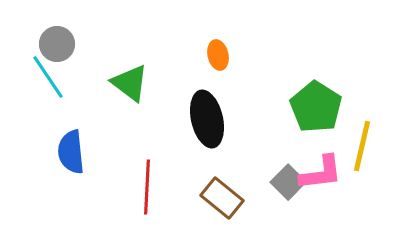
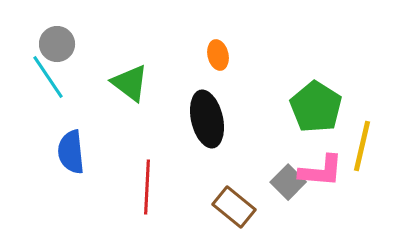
pink L-shape: moved 2 px up; rotated 12 degrees clockwise
brown rectangle: moved 12 px right, 9 px down
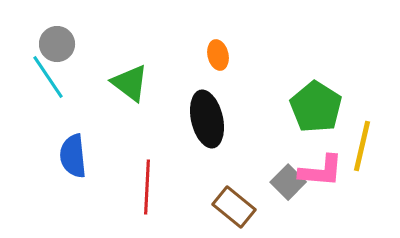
blue semicircle: moved 2 px right, 4 px down
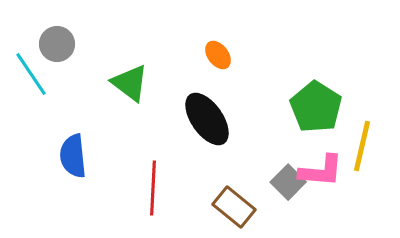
orange ellipse: rotated 24 degrees counterclockwise
cyan line: moved 17 px left, 3 px up
black ellipse: rotated 22 degrees counterclockwise
red line: moved 6 px right, 1 px down
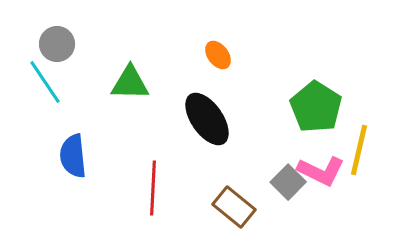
cyan line: moved 14 px right, 8 px down
green triangle: rotated 36 degrees counterclockwise
yellow line: moved 3 px left, 4 px down
pink L-shape: rotated 21 degrees clockwise
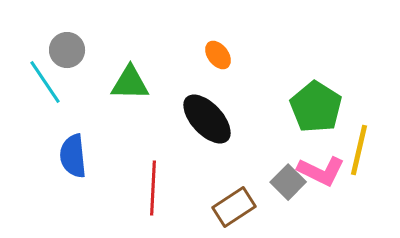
gray circle: moved 10 px right, 6 px down
black ellipse: rotated 8 degrees counterclockwise
brown rectangle: rotated 72 degrees counterclockwise
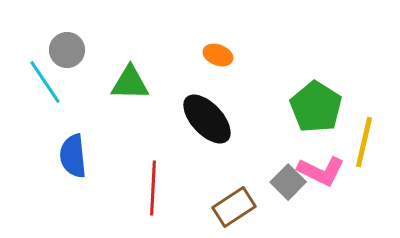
orange ellipse: rotated 32 degrees counterclockwise
yellow line: moved 5 px right, 8 px up
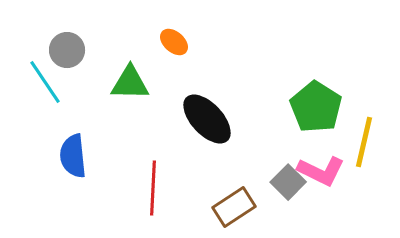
orange ellipse: moved 44 px left, 13 px up; rotated 20 degrees clockwise
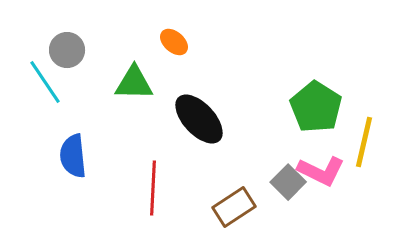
green triangle: moved 4 px right
black ellipse: moved 8 px left
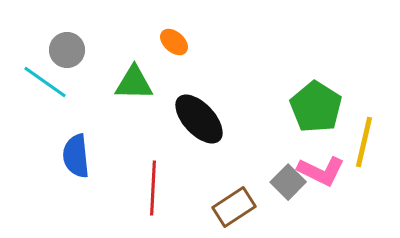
cyan line: rotated 21 degrees counterclockwise
blue semicircle: moved 3 px right
